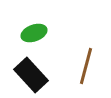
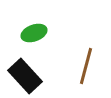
black rectangle: moved 6 px left, 1 px down
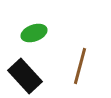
brown line: moved 6 px left
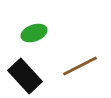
brown line: rotated 48 degrees clockwise
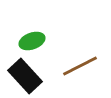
green ellipse: moved 2 px left, 8 px down
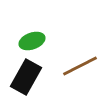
black rectangle: moved 1 px right, 1 px down; rotated 72 degrees clockwise
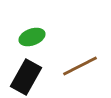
green ellipse: moved 4 px up
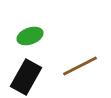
green ellipse: moved 2 px left, 1 px up
